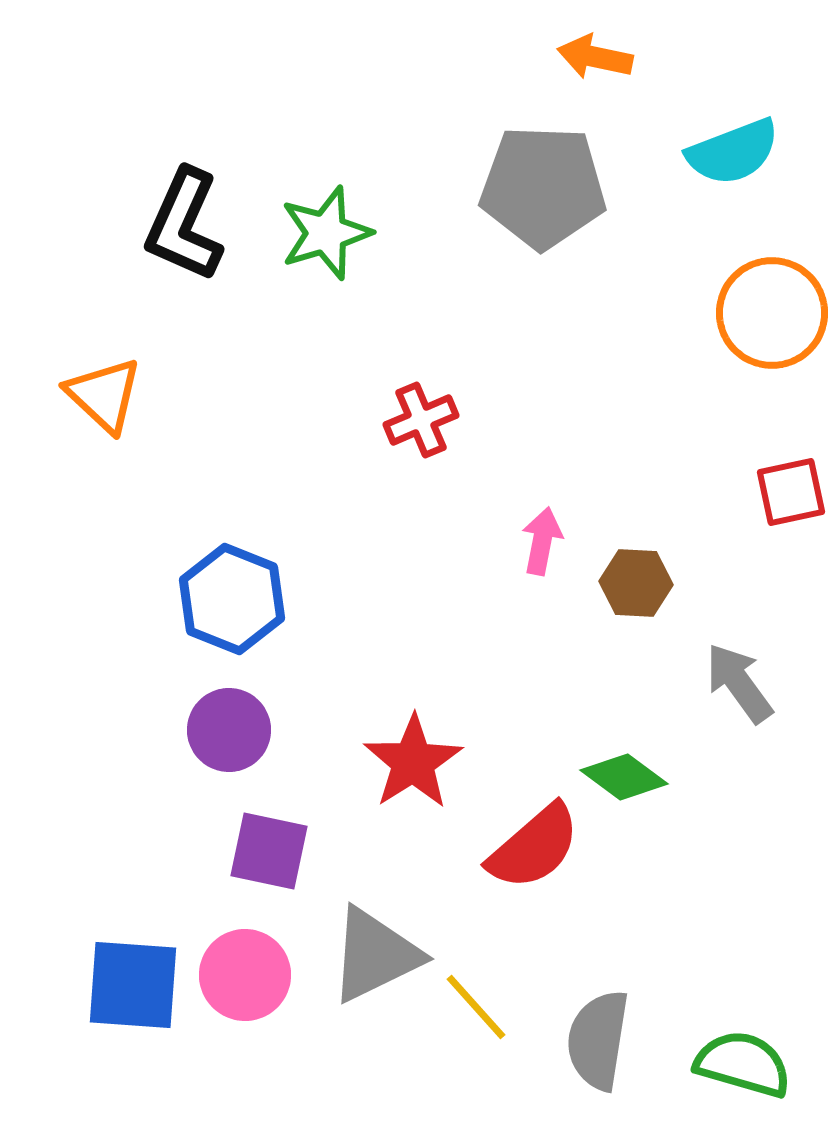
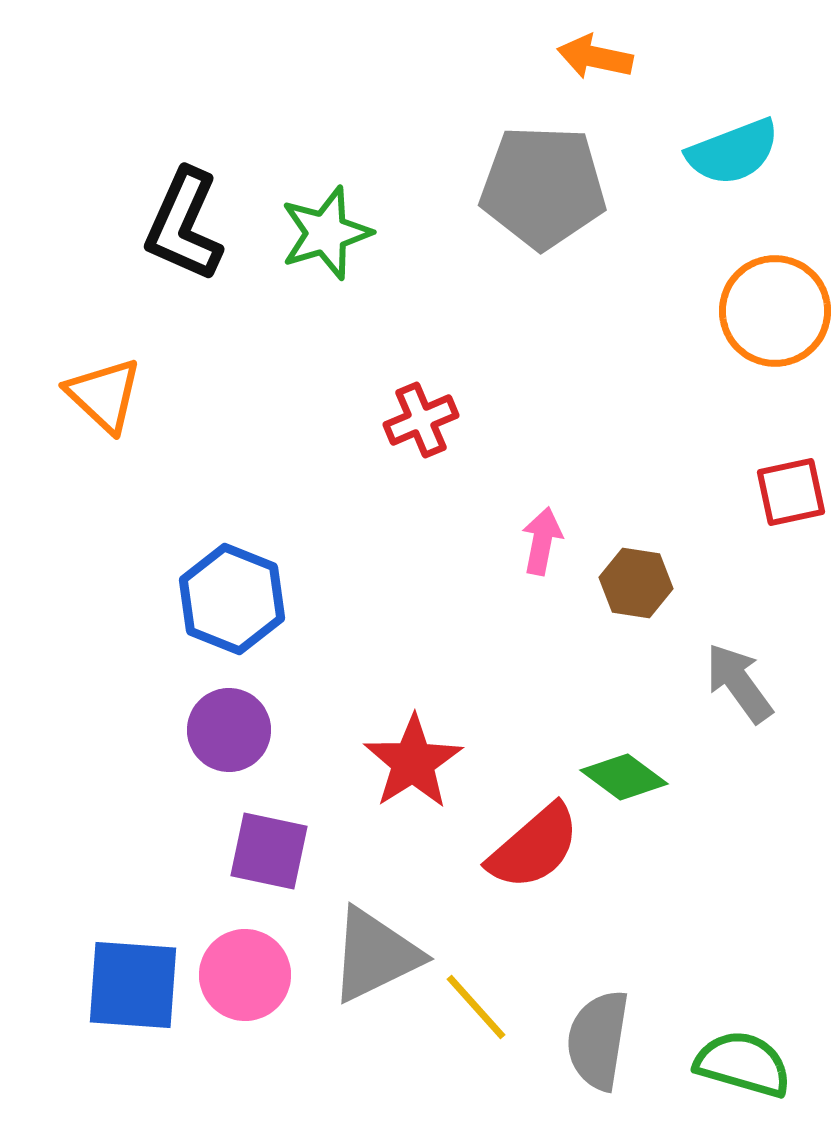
orange circle: moved 3 px right, 2 px up
brown hexagon: rotated 6 degrees clockwise
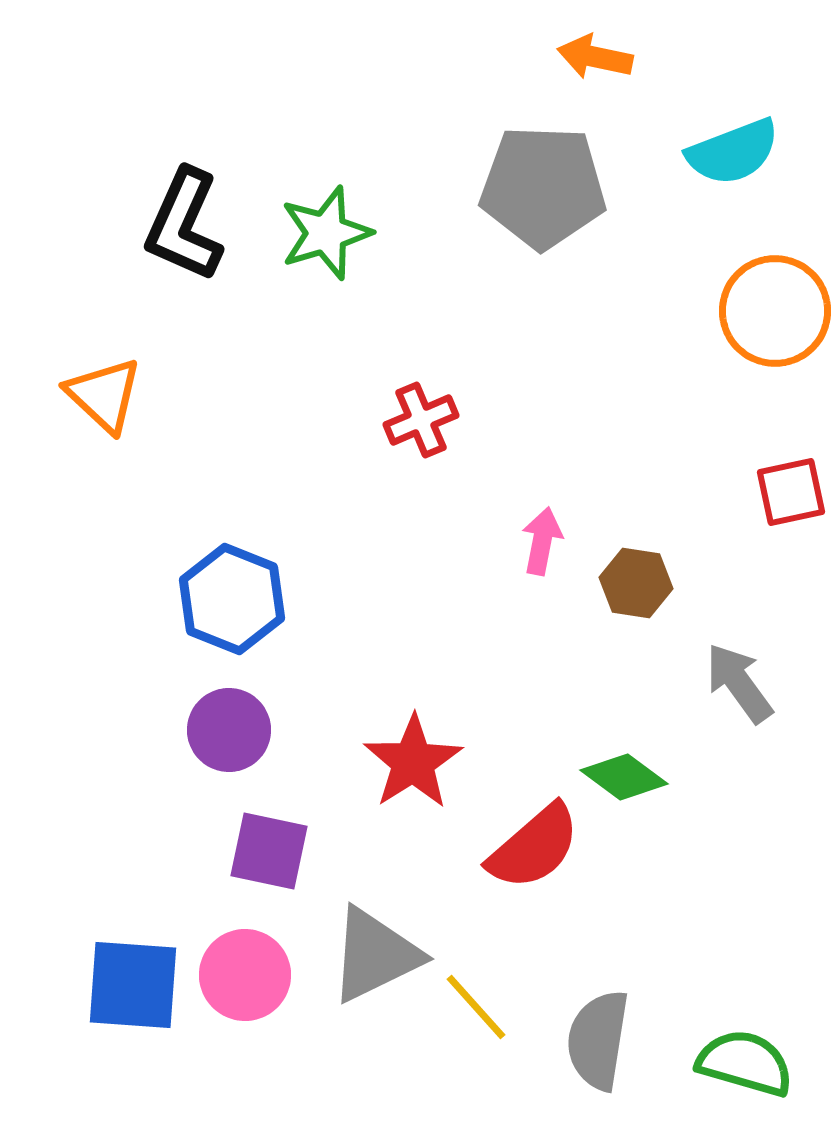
green semicircle: moved 2 px right, 1 px up
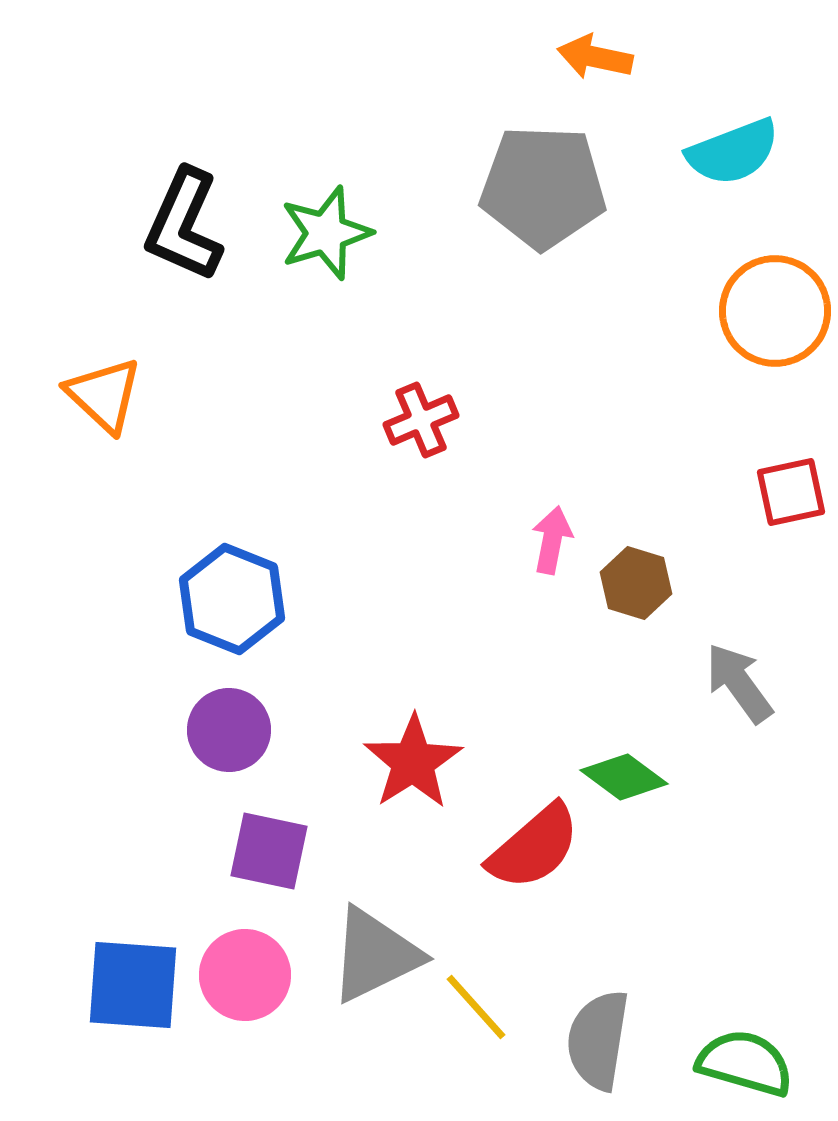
pink arrow: moved 10 px right, 1 px up
brown hexagon: rotated 8 degrees clockwise
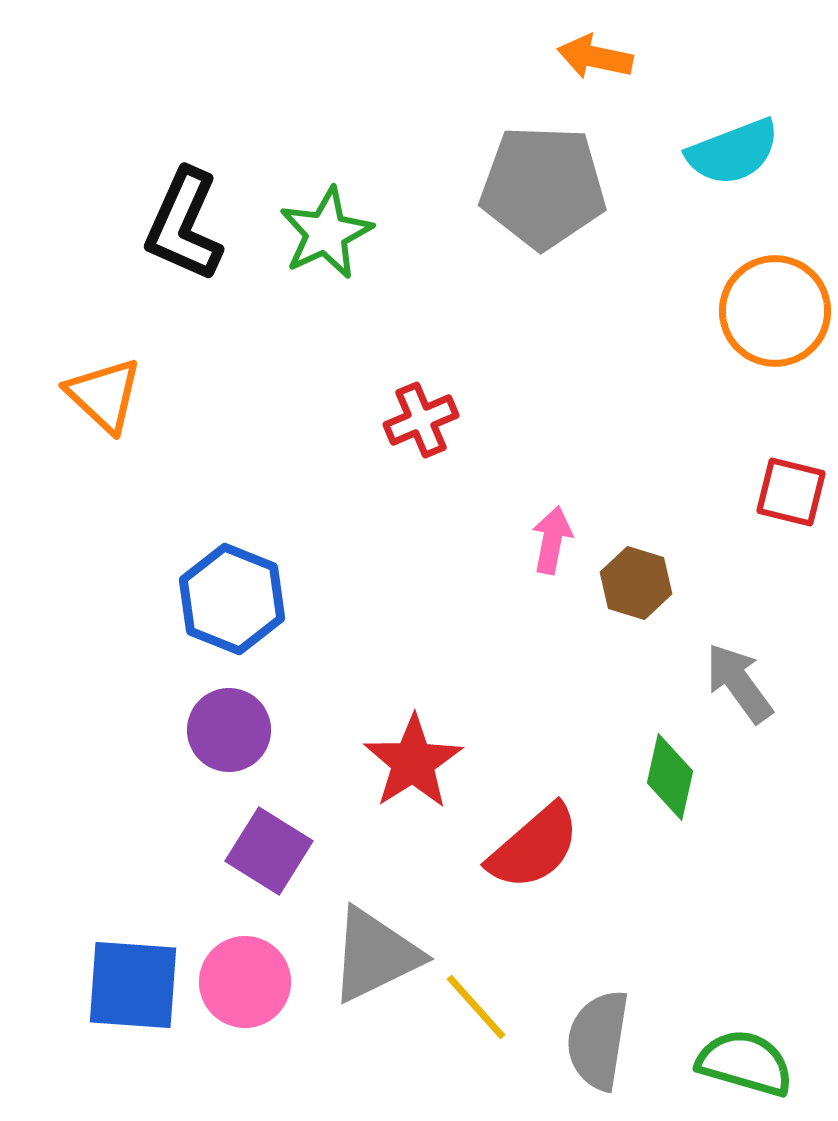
green star: rotated 8 degrees counterclockwise
red square: rotated 26 degrees clockwise
green diamond: moved 46 px right; rotated 66 degrees clockwise
purple square: rotated 20 degrees clockwise
pink circle: moved 7 px down
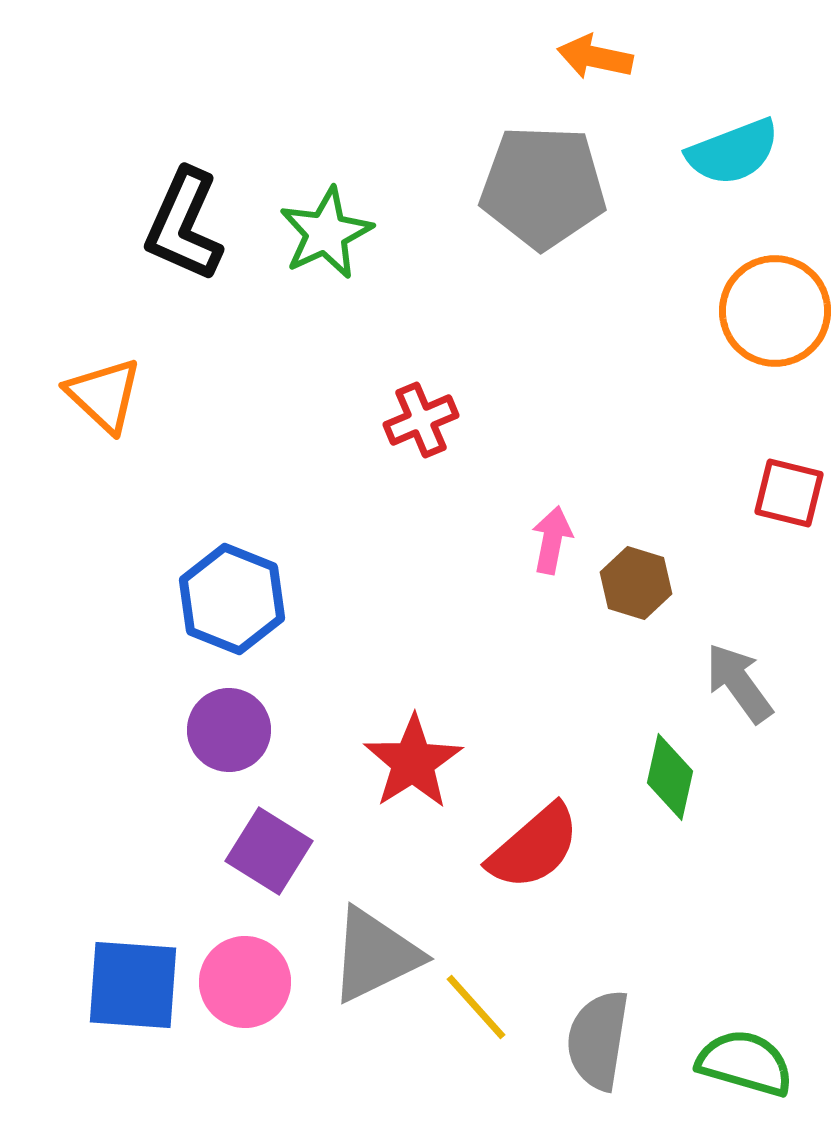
red square: moved 2 px left, 1 px down
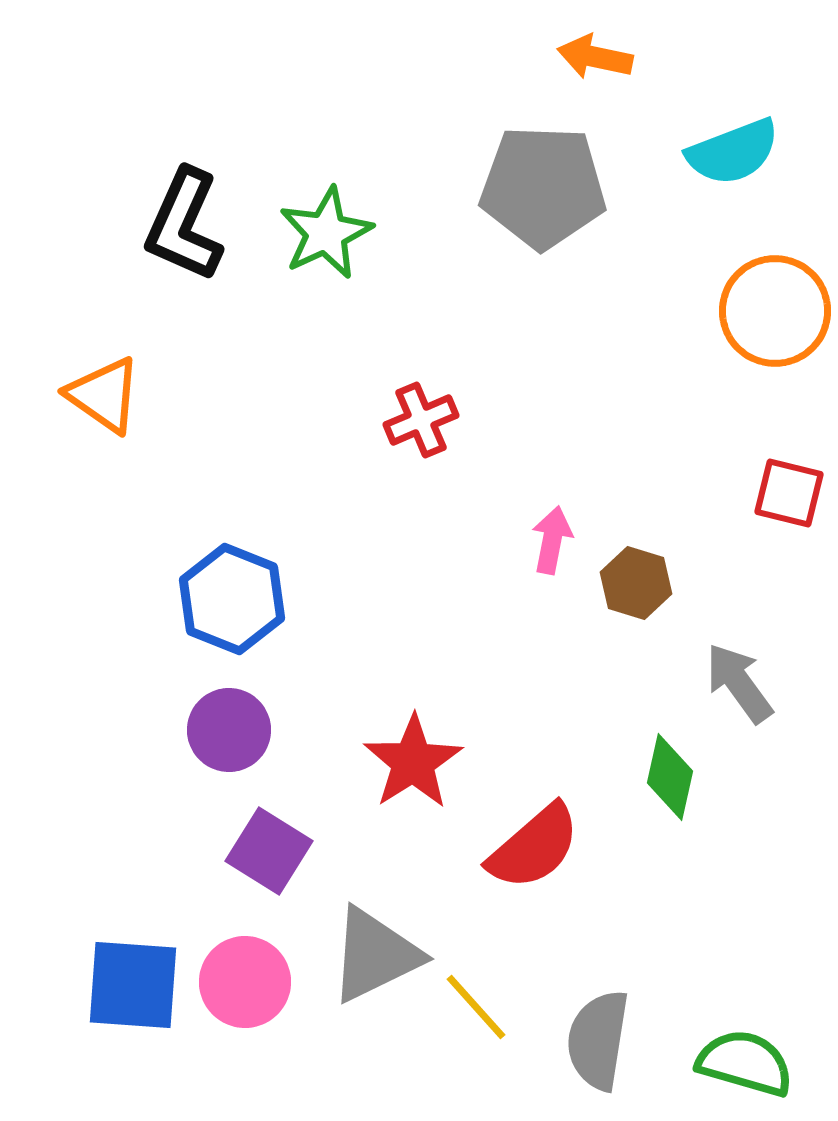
orange triangle: rotated 8 degrees counterclockwise
